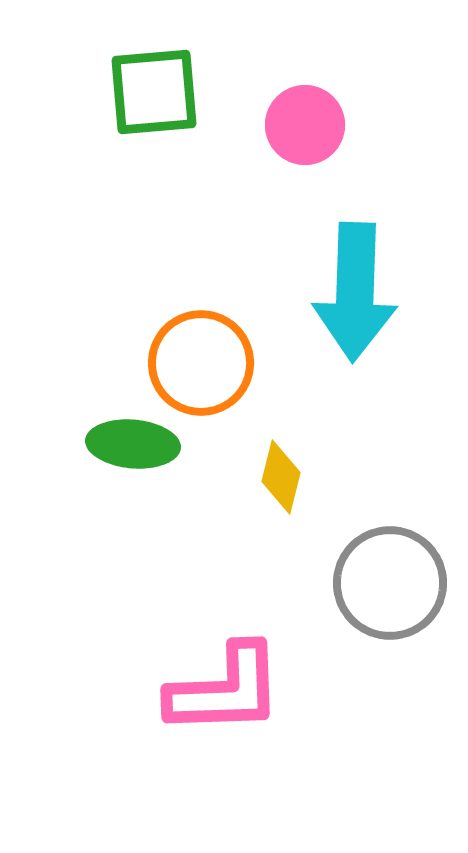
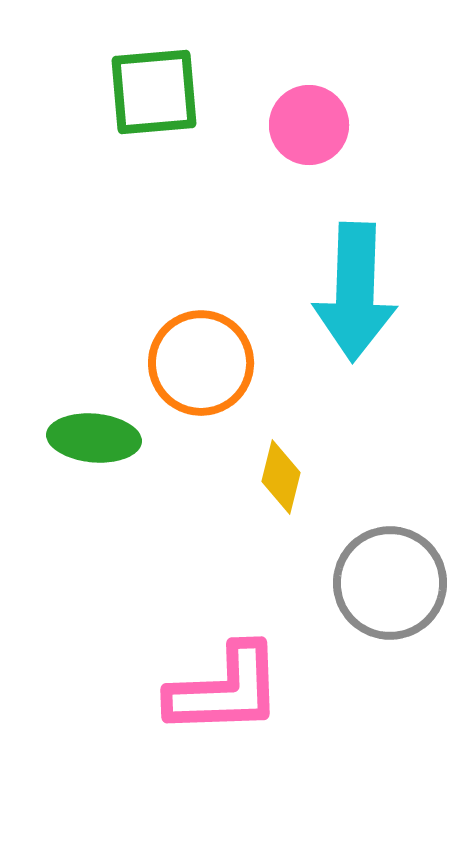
pink circle: moved 4 px right
green ellipse: moved 39 px left, 6 px up
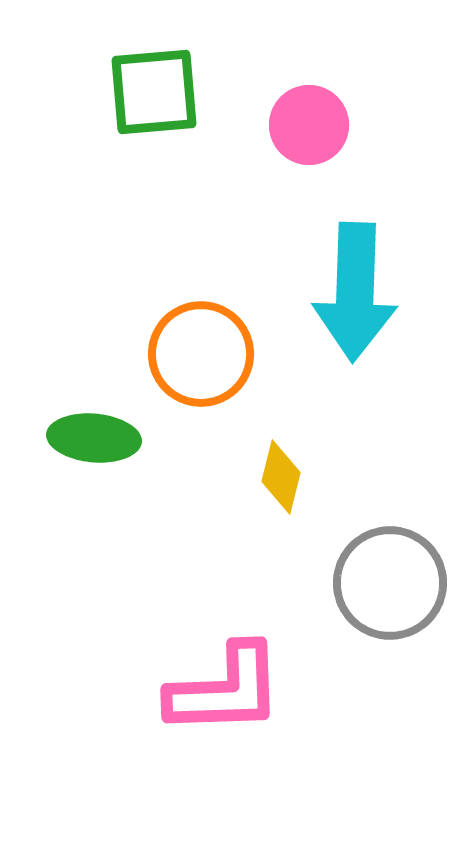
orange circle: moved 9 px up
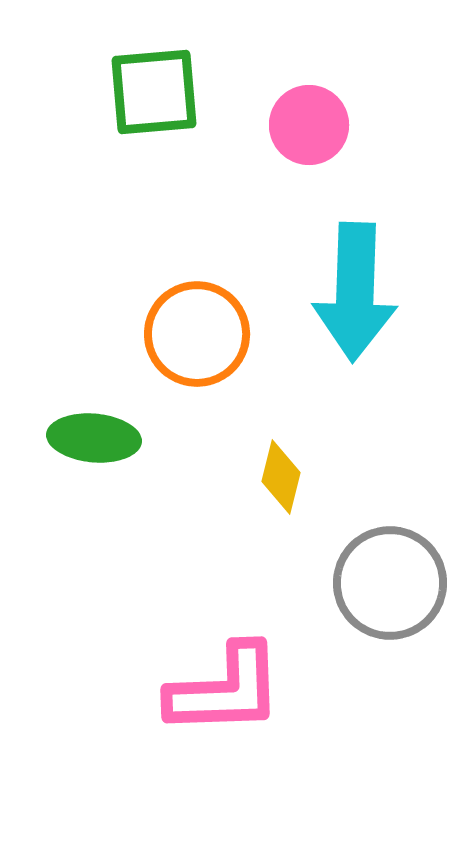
orange circle: moved 4 px left, 20 px up
